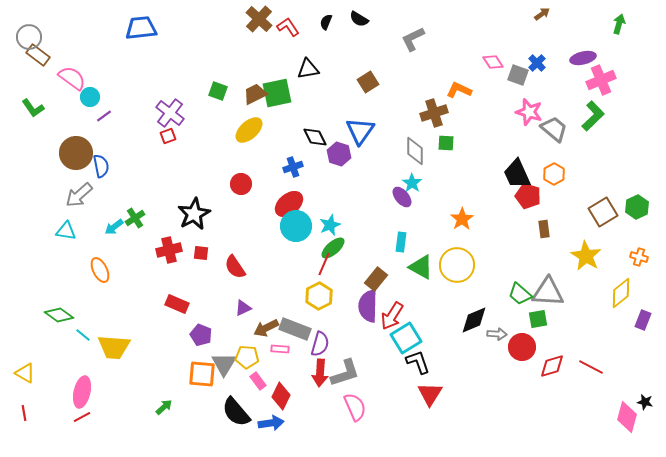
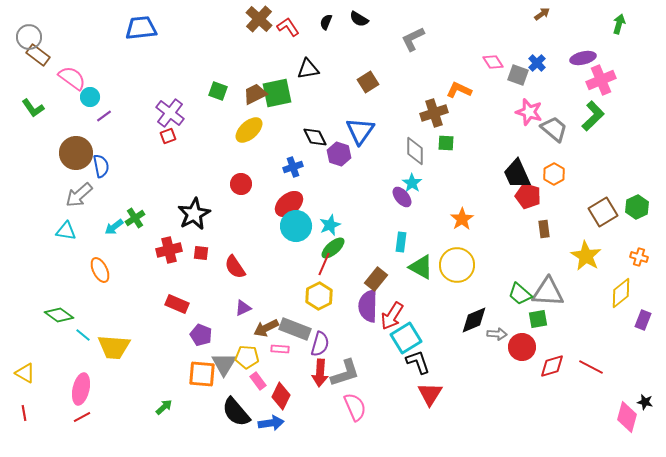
pink ellipse at (82, 392): moved 1 px left, 3 px up
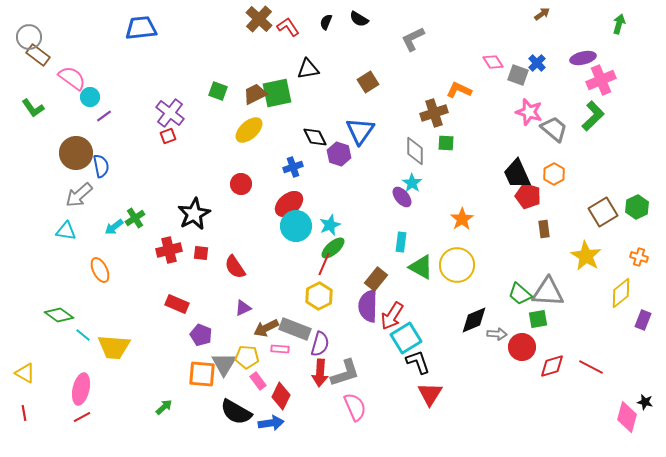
black semicircle at (236, 412): rotated 20 degrees counterclockwise
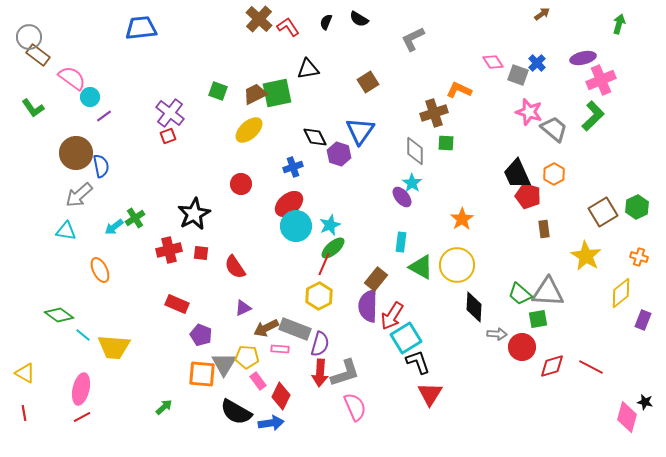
black diamond at (474, 320): moved 13 px up; rotated 64 degrees counterclockwise
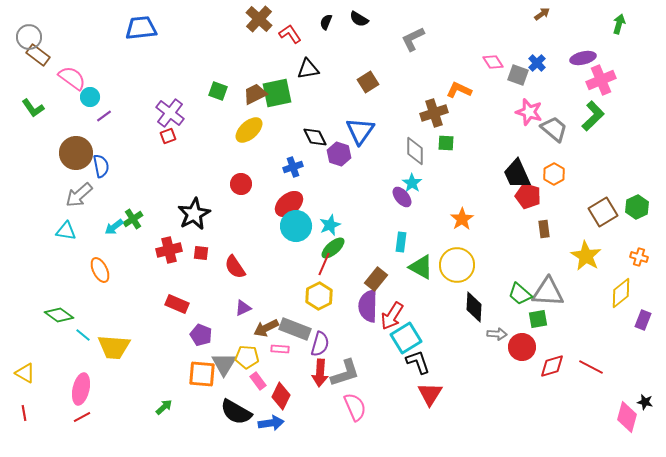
red L-shape at (288, 27): moved 2 px right, 7 px down
green cross at (135, 218): moved 2 px left, 1 px down
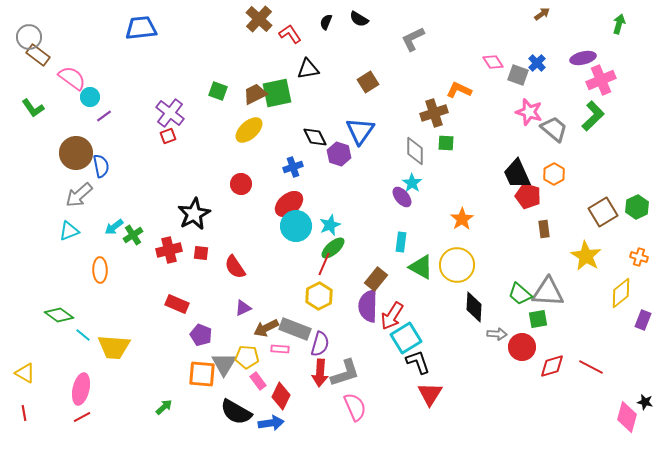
green cross at (133, 219): moved 16 px down
cyan triangle at (66, 231): moved 3 px right; rotated 30 degrees counterclockwise
orange ellipse at (100, 270): rotated 25 degrees clockwise
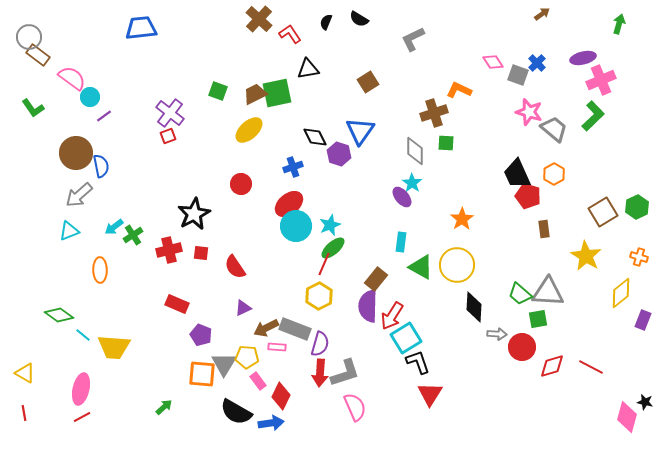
pink rectangle at (280, 349): moved 3 px left, 2 px up
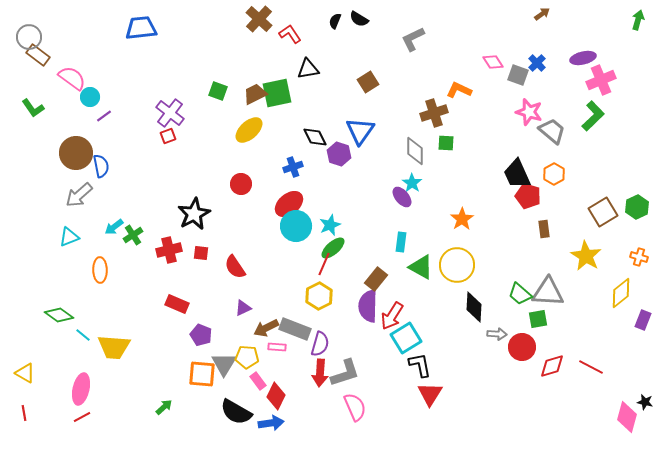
black semicircle at (326, 22): moved 9 px right, 1 px up
green arrow at (619, 24): moved 19 px right, 4 px up
gray trapezoid at (554, 129): moved 2 px left, 2 px down
cyan triangle at (69, 231): moved 6 px down
black L-shape at (418, 362): moved 2 px right, 3 px down; rotated 8 degrees clockwise
red diamond at (281, 396): moved 5 px left
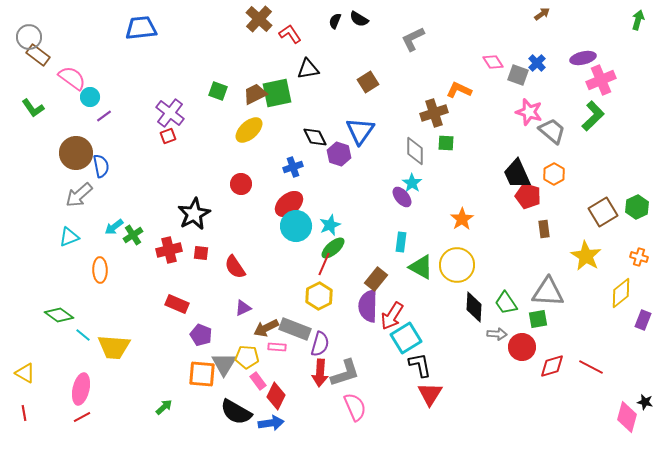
green trapezoid at (520, 294): moved 14 px left, 9 px down; rotated 15 degrees clockwise
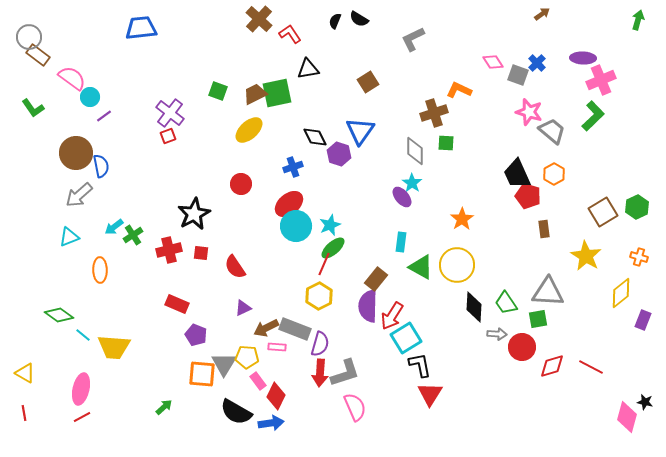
purple ellipse at (583, 58): rotated 15 degrees clockwise
purple pentagon at (201, 335): moved 5 px left
